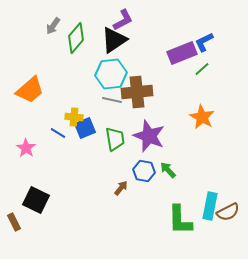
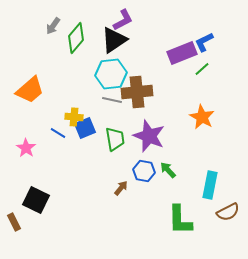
cyan rectangle: moved 21 px up
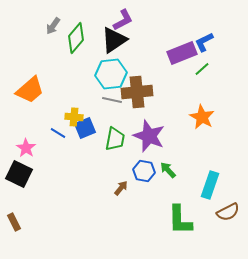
green trapezoid: rotated 20 degrees clockwise
cyan rectangle: rotated 8 degrees clockwise
black square: moved 17 px left, 26 px up
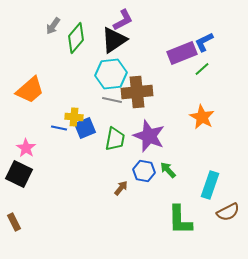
blue line: moved 1 px right, 5 px up; rotated 21 degrees counterclockwise
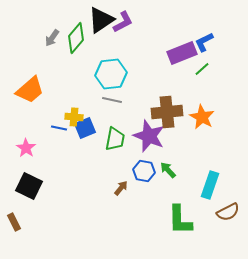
purple L-shape: moved 2 px down
gray arrow: moved 1 px left, 12 px down
black triangle: moved 13 px left, 20 px up
brown cross: moved 30 px right, 20 px down
black square: moved 10 px right, 12 px down
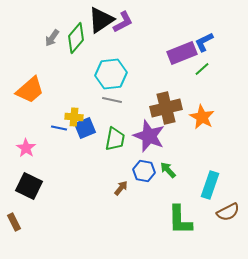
brown cross: moved 1 px left, 4 px up; rotated 8 degrees counterclockwise
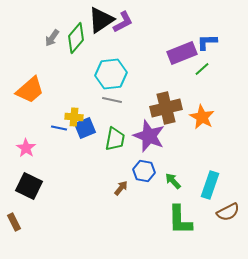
blue L-shape: moved 3 px right; rotated 25 degrees clockwise
green arrow: moved 5 px right, 11 px down
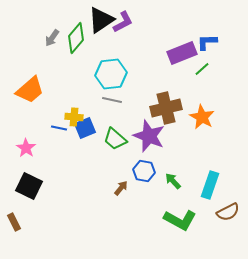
green trapezoid: rotated 120 degrees clockwise
green L-shape: rotated 60 degrees counterclockwise
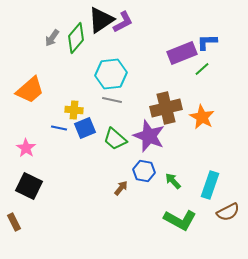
yellow cross: moved 7 px up
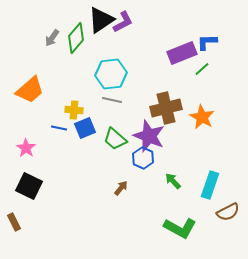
blue hexagon: moved 1 px left, 13 px up; rotated 15 degrees clockwise
green L-shape: moved 8 px down
